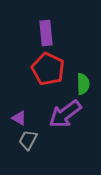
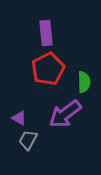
red pentagon: rotated 20 degrees clockwise
green semicircle: moved 1 px right, 2 px up
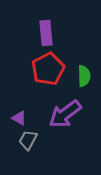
green semicircle: moved 6 px up
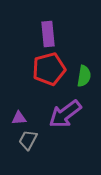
purple rectangle: moved 2 px right, 1 px down
red pentagon: moved 1 px right; rotated 12 degrees clockwise
green semicircle: rotated 10 degrees clockwise
purple triangle: rotated 35 degrees counterclockwise
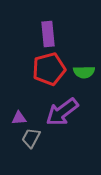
green semicircle: moved 4 px up; rotated 80 degrees clockwise
purple arrow: moved 3 px left, 2 px up
gray trapezoid: moved 3 px right, 2 px up
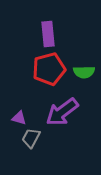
purple triangle: rotated 21 degrees clockwise
